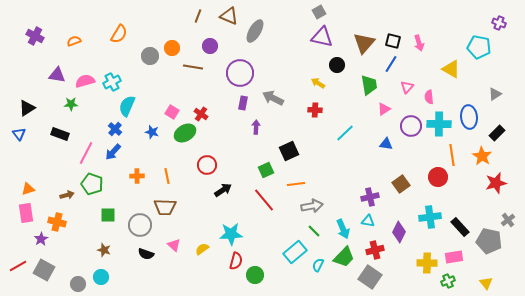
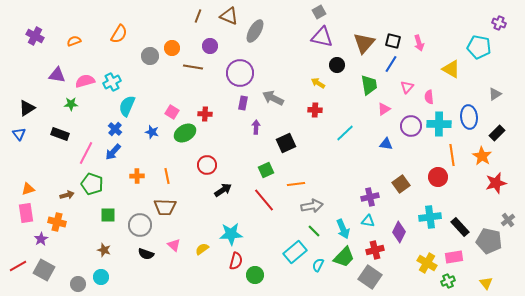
red cross at (201, 114): moved 4 px right; rotated 32 degrees counterclockwise
black square at (289, 151): moved 3 px left, 8 px up
yellow cross at (427, 263): rotated 30 degrees clockwise
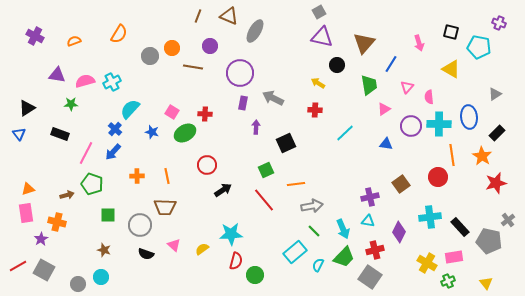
black square at (393, 41): moved 58 px right, 9 px up
cyan semicircle at (127, 106): moved 3 px right, 3 px down; rotated 20 degrees clockwise
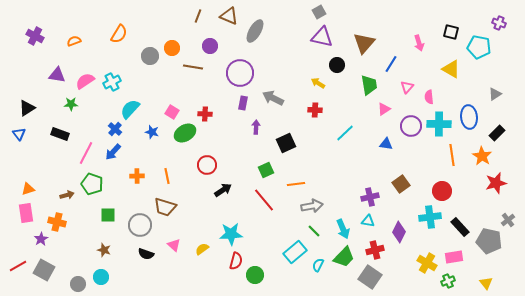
pink semicircle at (85, 81): rotated 18 degrees counterclockwise
red circle at (438, 177): moved 4 px right, 14 px down
brown trapezoid at (165, 207): rotated 15 degrees clockwise
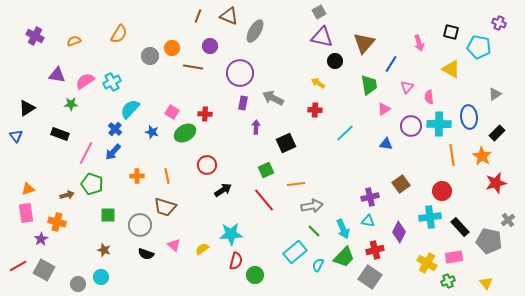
black circle at (337, 65): moved 2 px left, 4 px up
blue triangle at (19, 134): moved 3 px left, 2 px down
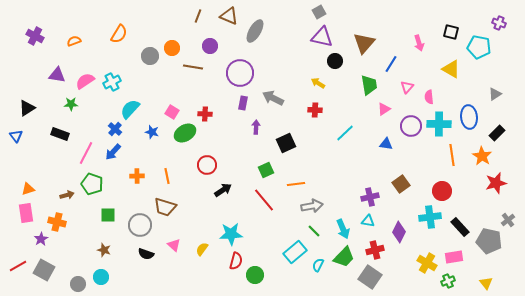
yellow semicircle at (202, 249): rotated 16 degrees counterclockwise
